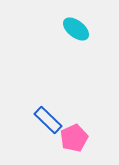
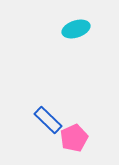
cyan ellipse: rotated 56 degrees counterclockwise
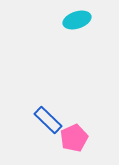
cyan ellipse: moved 1 px right, 9 px up
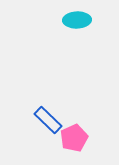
cyan ellipse: rotated 16 degrees clockwise
